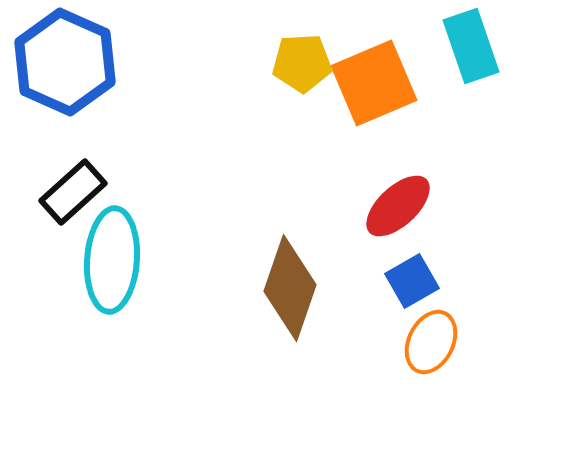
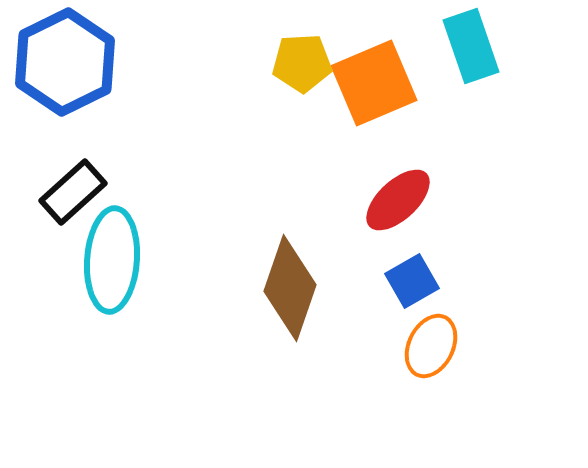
blue hexagon: rotated 10 degrees clockwise
red ellipse: moved 6 px up
orange ellipse: moved 4 px down
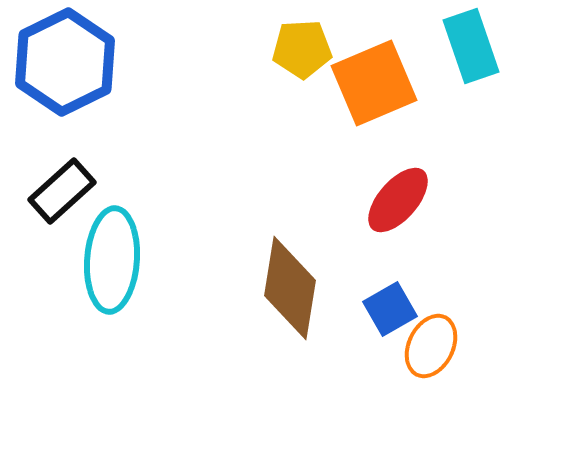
yellow pentagon: moved 14 px up
black rectangle: moved 11 px left, 1 px up
red ellipse: rotated 6 degrees counterclockwise
blue square: moved 22 px left, 28 px down
brown diamond: rotated 10 degrees counterclockwise
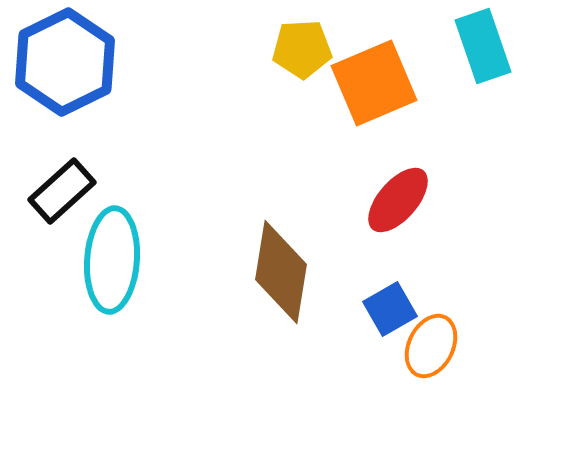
cyan rectangle: moved 12 px right
brown diamond: moved 9 px left, 16 px up
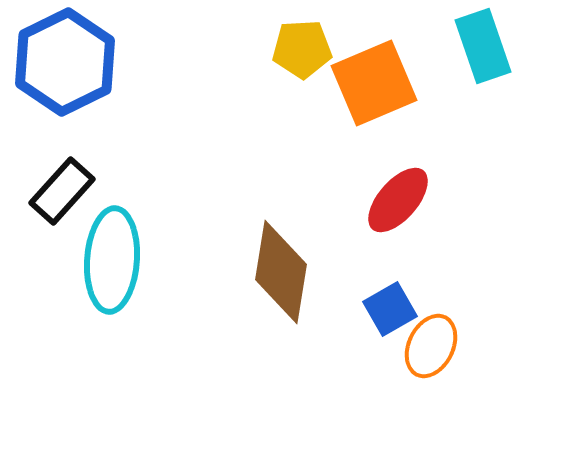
black rectangle: rotated 6 degrees counterclockwise
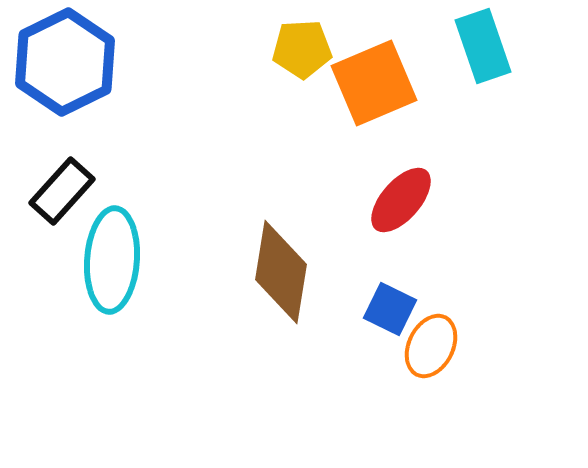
red ellipse: moved 3 px right
blue square: rotated 34 degrees counterclockwise
